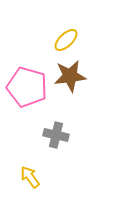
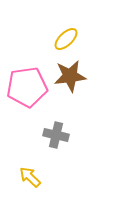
yellow ellipse: moved 1 px up
pink pentagon: rotated 24 degrees counterclockwise
yellow arrow: rotated 10 degrees counterclockwise
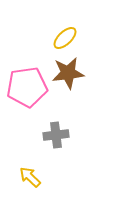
yellow ellipse: moved 1 px left, 1 px up
brown star: moved 2 px left, 3 px up
gray cross: rotated 20 degrees counterclockwise
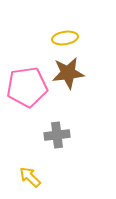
yellow ellipse: rotated 35 degrees clockwise
gray cross: moved 1 px right
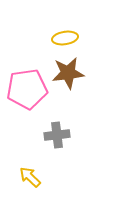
pink pentagon: moved 2 px down
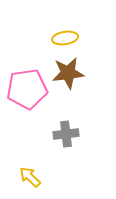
gray cross: moved 9 px right, 1 px up
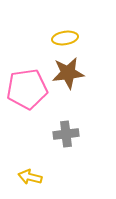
yellow arrow: rotated 30 degrees counterclockwise
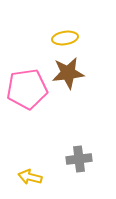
gray cross: moved 13 px right, 25 px down
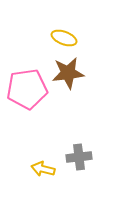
yellow ellipse: moved 1 px left; rotated 30 degrees clockwise
gray cross: moved 2 px up
yellow arrow: moved 13 px right, 8 px up
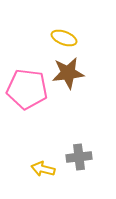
pink pentagon: rotated 15 degrees clockwise
